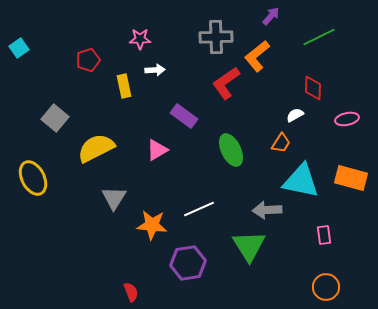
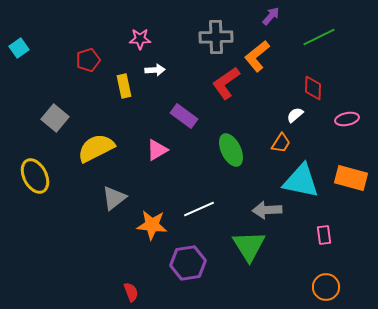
white semicircle: rotated 12 degrees counterclockwise
yellow ellipse: moved 2 px right, 2 px up
gray triangle: rotated 20 degrees clockwise
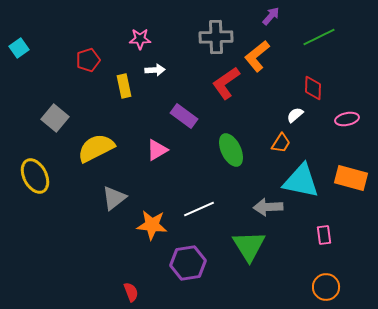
gray arrow: moved 1 px right, 3 px up
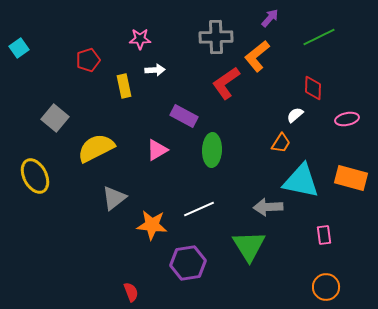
purple arrow: moved 1 px left, 2 px down
purple rectangle: rotated 8 degrees counterclockwise
green ellipse: moved 19 px left; rotated 28 degrees clockwise
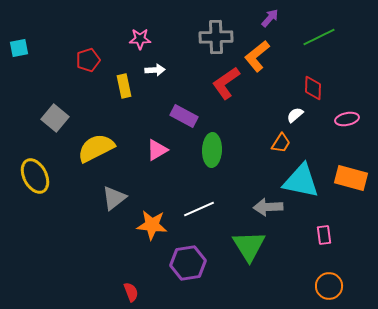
cyan square: rotated 24 degrees clockwise
orange circle: moved 3 px right, 1 px up
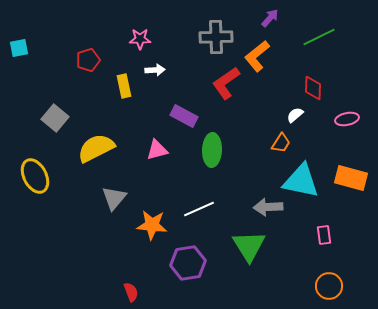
pink triangle: rotated 15 degrees clockwise
gray triangle: rotated 12 degrees counterclockwise
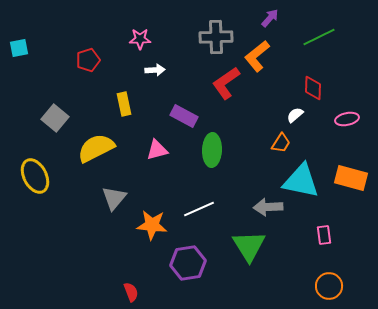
yellow rectangle: moved 18 px down
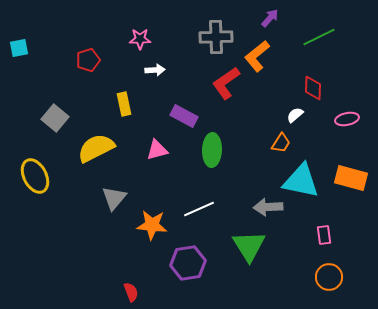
orange circle: moved 9 px up
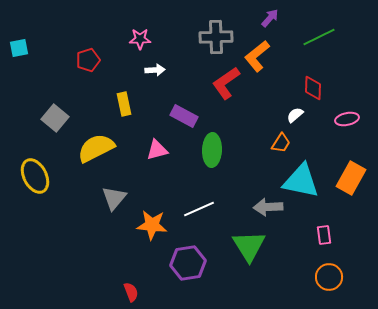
orange rectangle: rotated 76 degrees counterclockwise
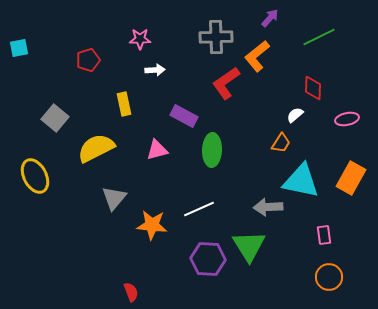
purple hexagon: moved 20 px right, 4 px up; rotated 12 degrees clockwise
